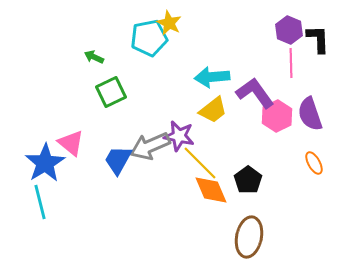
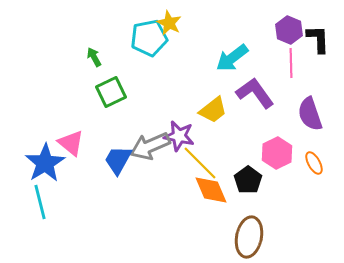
green arrow: rotated 36 degrees clockwise
cyan arrow: moved 20 px right, 19 px up; rotated 32 degrees counterclockwise
pink hexagon: moved 37 px down
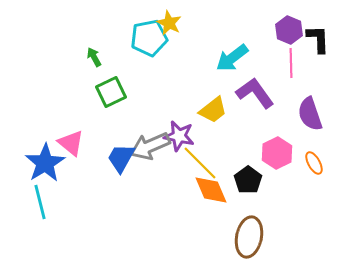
blue trapezoid: moved 3 px right, 2 px up
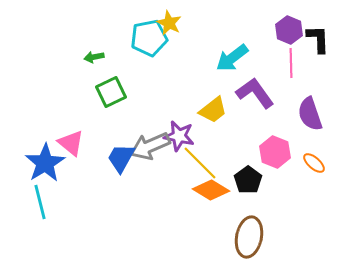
green arrow: rotated 72 degrees counterclockwise
pink hexagon: moved 2 px left, 1 px up; rotated 12 degrees counterclockwise
orange ellipse: rotated 20 degrees counterclockwise
orange diamond: rotated 36 degrees counterclockwise
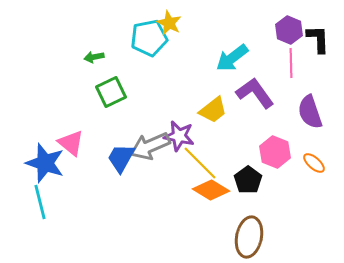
purple semicircle: moved 2 px up
blue star: rotated 21 degrees counterclockwise
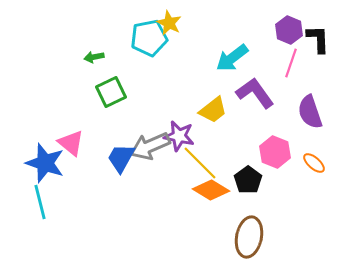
pink line: rotated 20 degrees clockwise
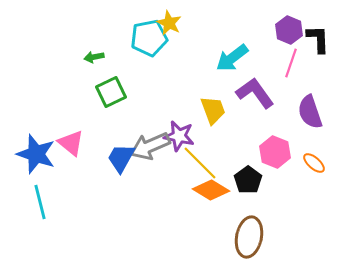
yellow trapezoid: rotated 72 degrees counterclockwise
blue star: moved 9 px left, 9 px up
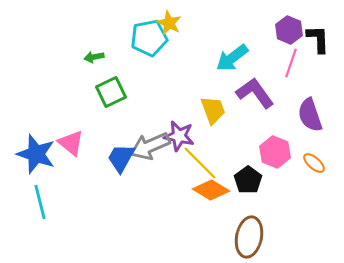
purple semicircle: moved 3 px down
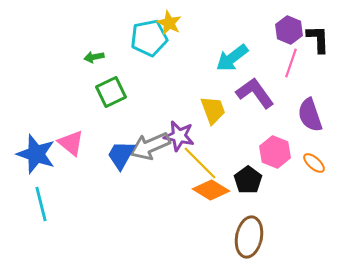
blue trapezoid: moved 3 px up
cyan line: moved 1 px right, 2 px down
